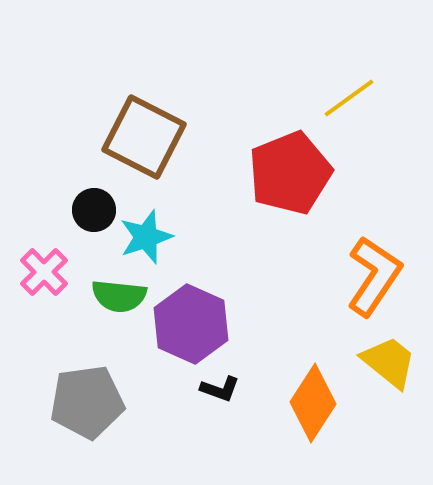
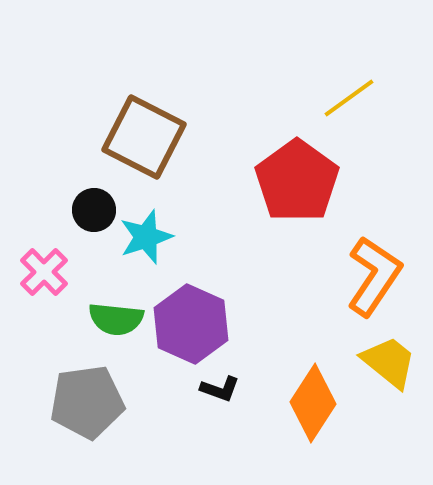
red pentagon: moved 7 px right, 8 px down; rotated 14 degrees counterclockwise
green semicircle: moved 3 px left, 23 px down
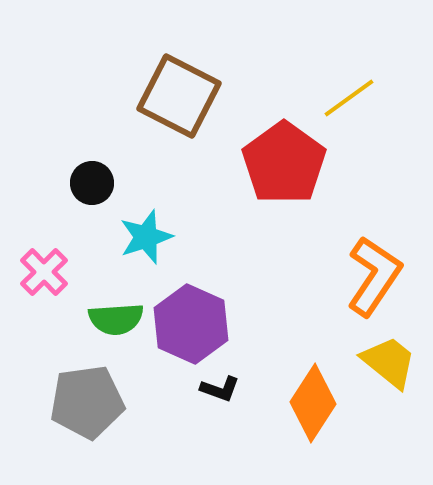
brown square: moved 35 px right, 41 px up
red pentagon: moved 13 px left, 18 px up
black circle: moved 2 px left, 27 px up
green semicircle: rotated 10 degrees counterclockwise
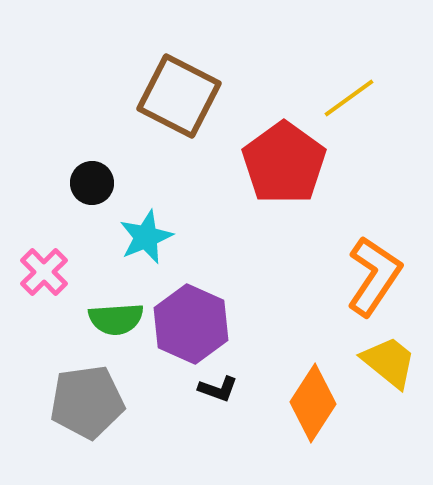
cyan star: rotated 4 degrees counterclockwise
black L-shape: moved 2 px left
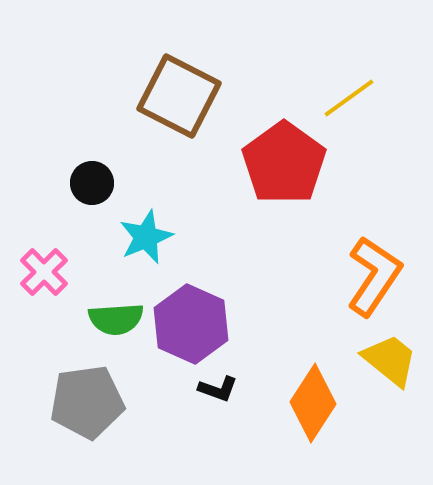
yellow trapezoid: moved 1 px right, 2 px up
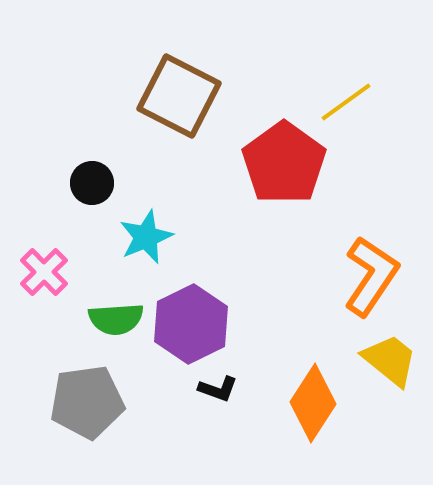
yellow line: moved 3 px left, 4 px down
orange L-shape: moved 3 px left
purple hexagon: rotated 10 degrees clockwise
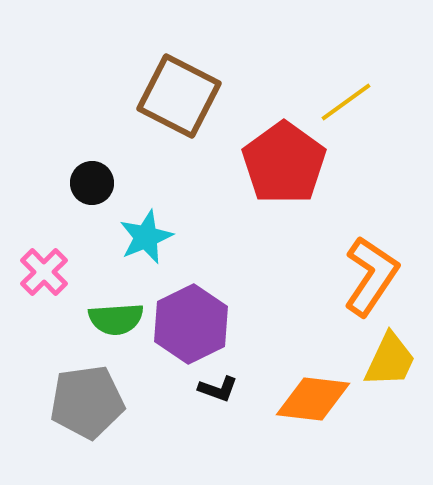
yellow trapezoid: rotated 76 degrees clockwise
orange diamond: moved 4 px up; rotated 64 degrees clockwise
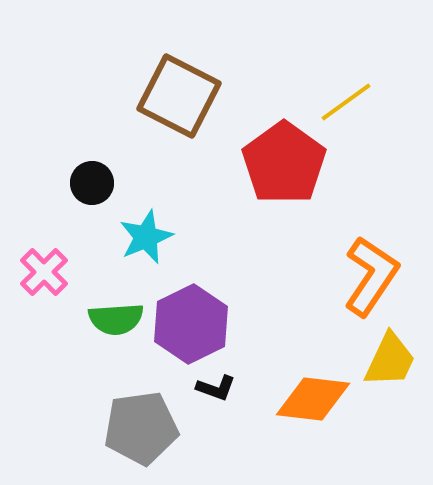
black L-shape: moved 2 px left, 1 px up
gray pentagon: moved 54 px right, 26 px down
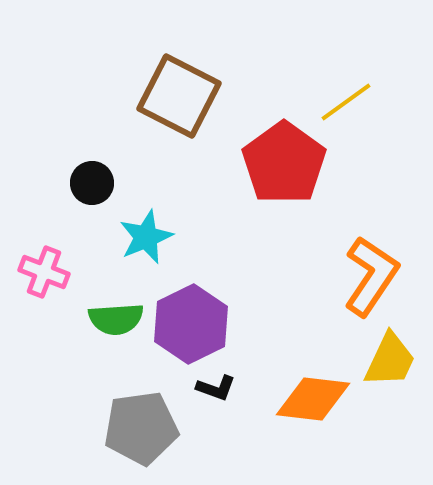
pink cross: rotated 24 degrees counterclockwise
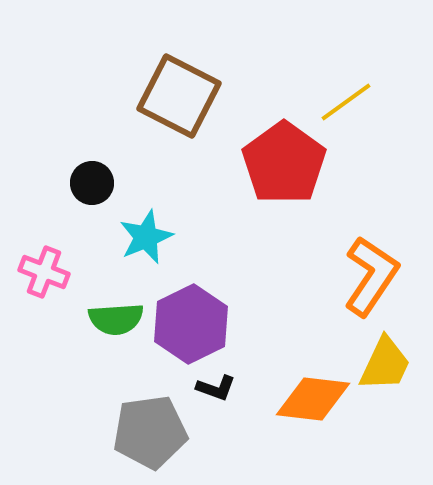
yellow trapezoid: moved 5 px left, 4 px down
gray pentagon: moved 9 px right, 4 px down
